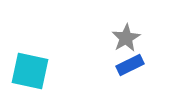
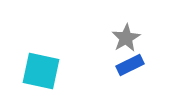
cyan square: moved 11 px right
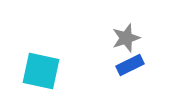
gray star: rotated 12 degrees clockwise
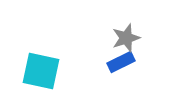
blue rectangle: moved 9 px left, 3 px up
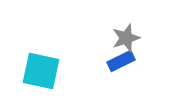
blue rectangle: moved 1 px up
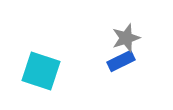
cyan square: rotated 6 degrees clockwise
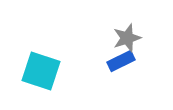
gray star: moved 1 px right
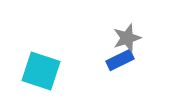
blue rectangle: moved 1 px left, 1 px up
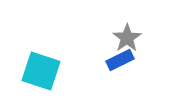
gray star: rotated 16 degrees counterclockwise
